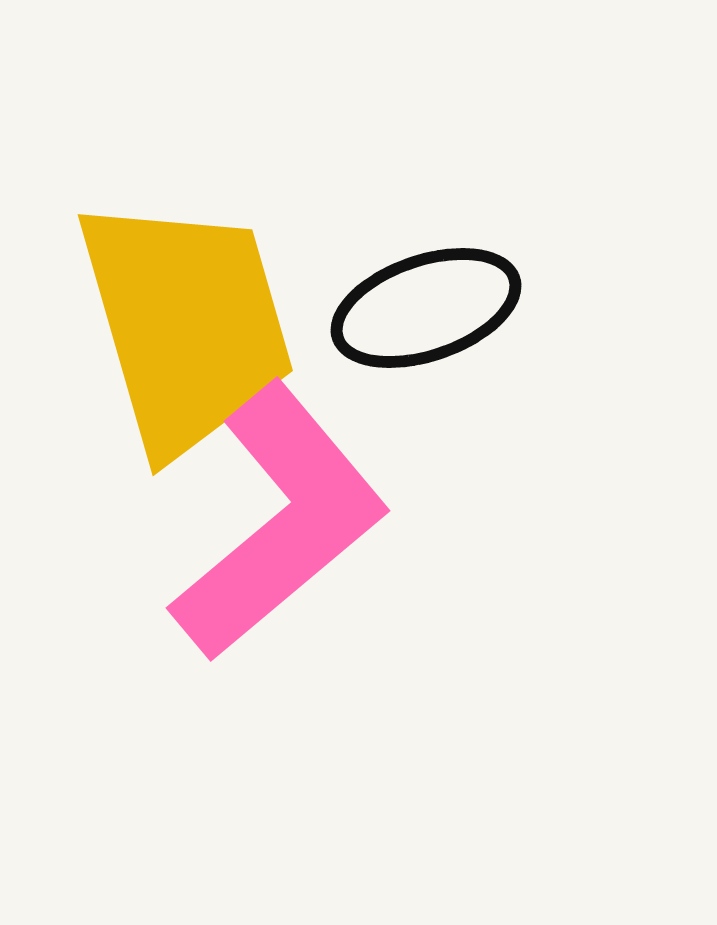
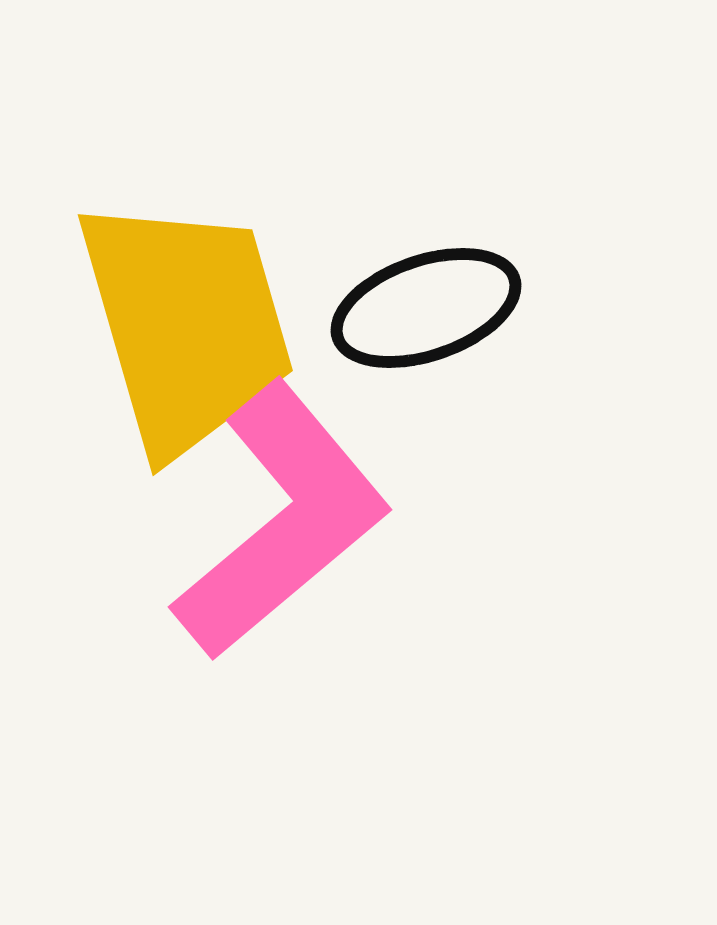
pink L-shape: moved 2 px right, 1 px up
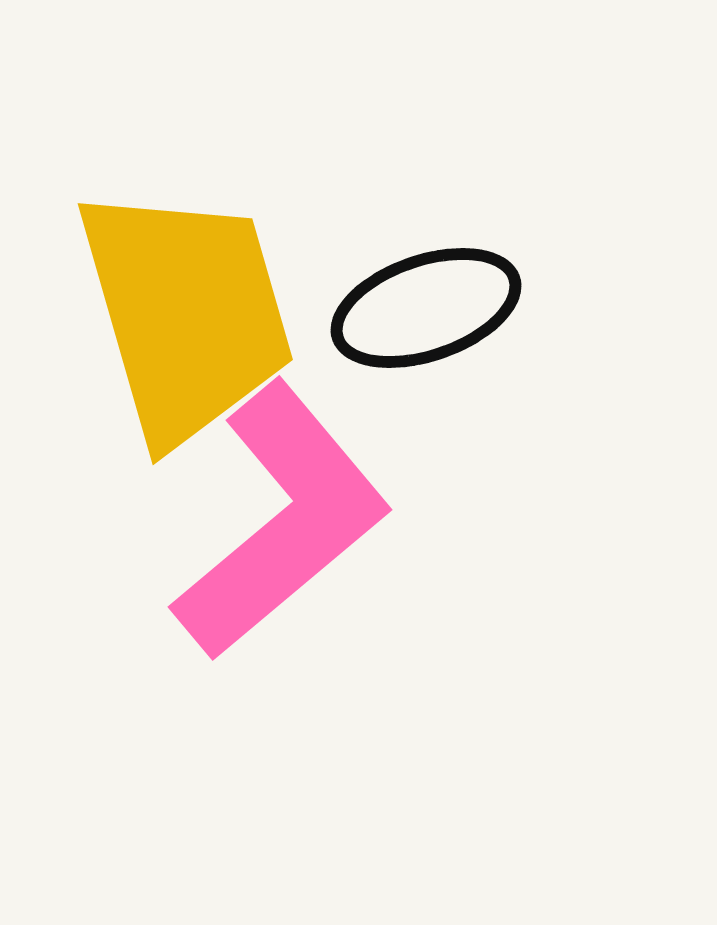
yellow trapezoid: moved 11 px up
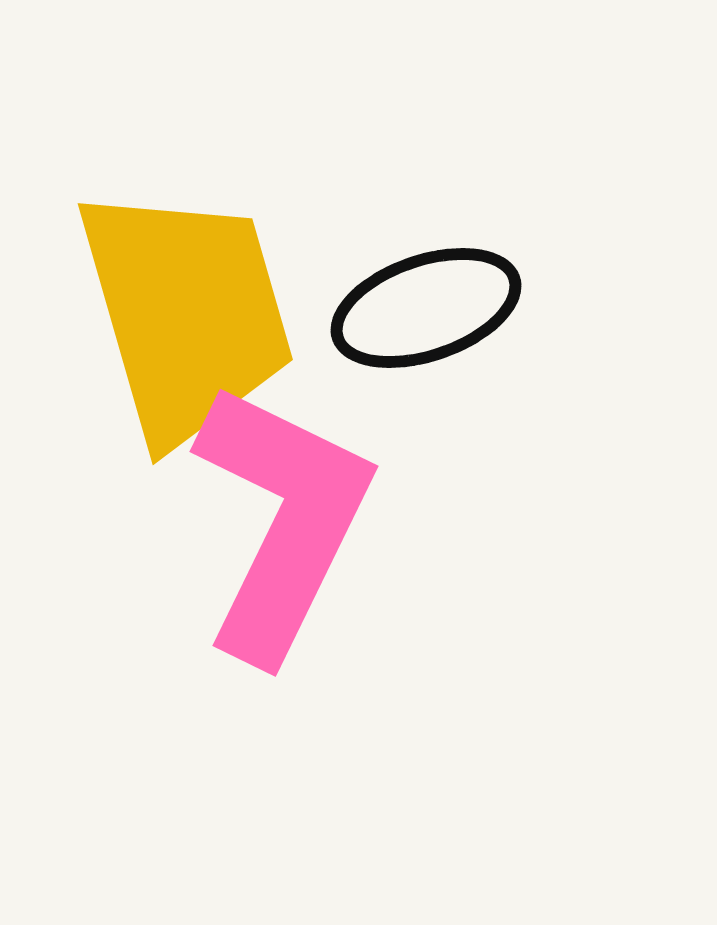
pink L-shape: rotated 24 degrees counterclockwise
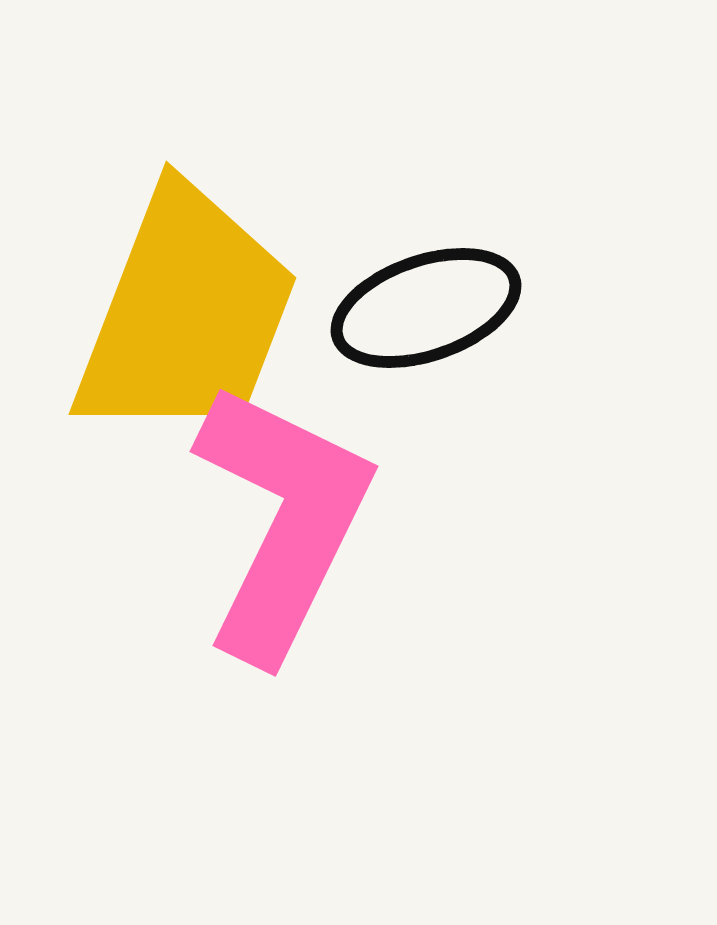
yellow trapezoid: rotated 37 degrees clockwise
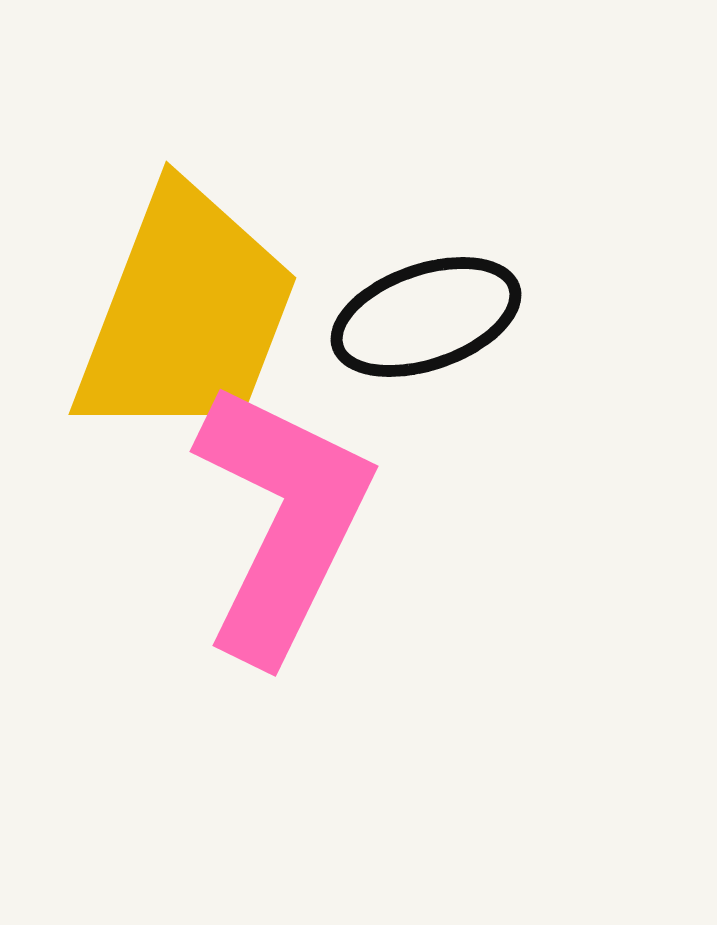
black ellipse: moved 9 px down
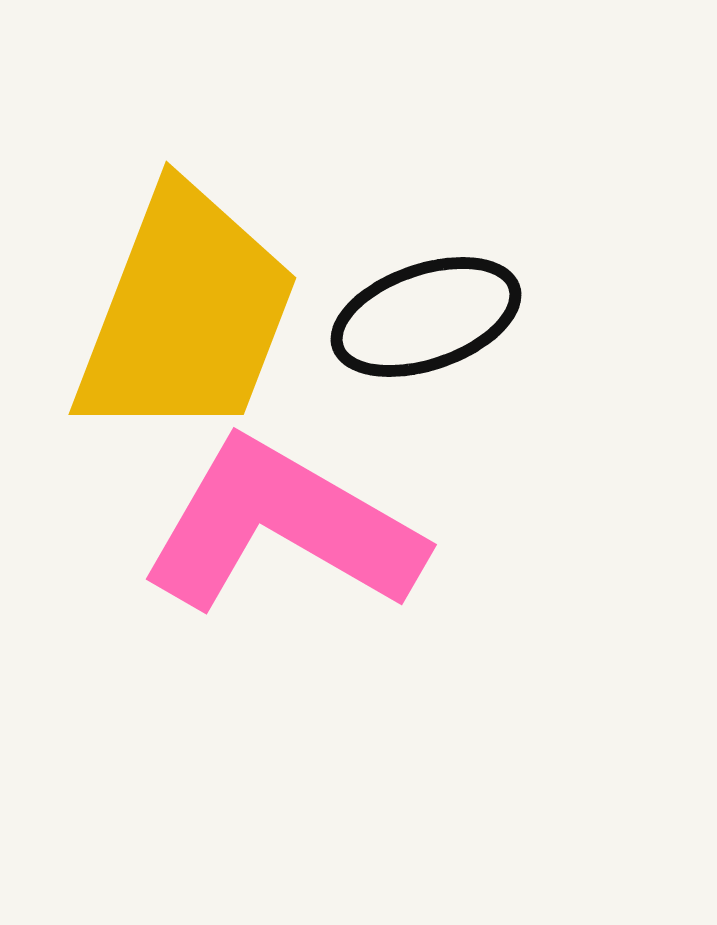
pink L-shape: moved 6 px down; rotated 86 degrees counterclockwise
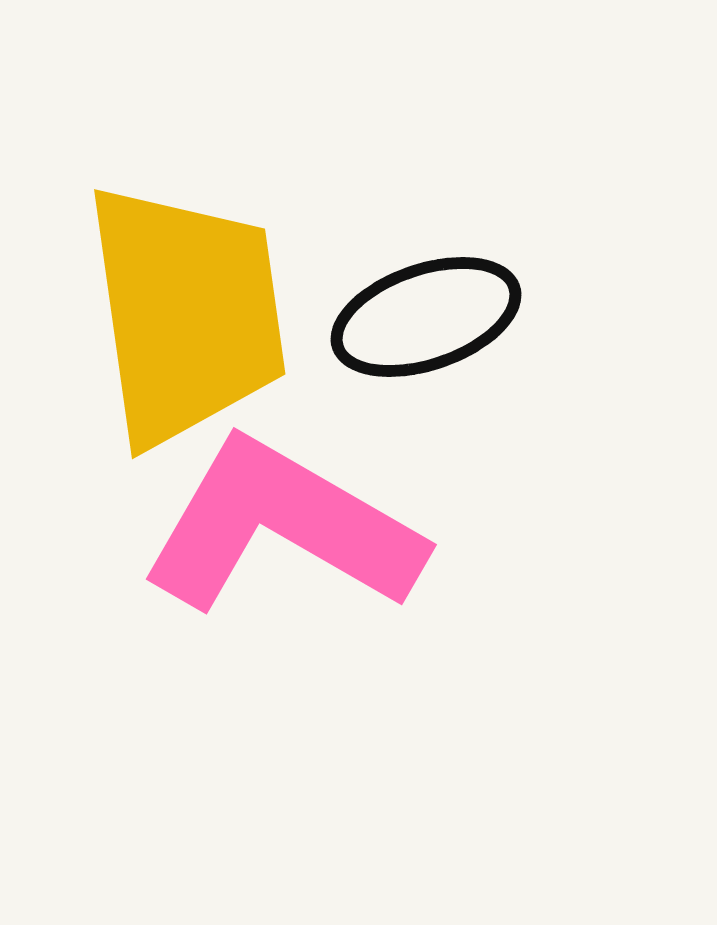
yellow trapezoid: rotated 29 degrees counterclockwise
